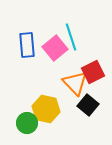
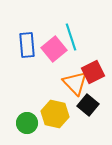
pink square: moved 1 px left, 1 px down
yellow hexagon: moved 9 px right, 5 px down
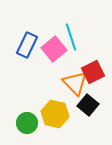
blue rectangle: rotated 30 degrees clockwise
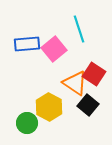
cyan line: moved 8 px right, 8 px up
blue rectangle: moved 1 px up; rotated 60 degrees clockwise
red square: moved 1 px right, 2 px down; rotated 30 degrees counterclockwise
orange triangle: rotated 12 degrees counterclockwise
yellow hexagon: moved 6 px left, 7 px up; rotated 16 degrees clockwise
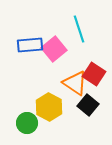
blue rectangle: moved 3 px right, 1 px down
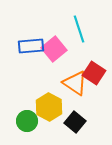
blue rectangle: moved 1 px right, 1 px down
red square: moved 1 px up
black square: moved 13 px left, 17 px down
green circle: moved 2 px up
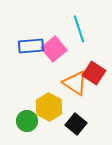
black square: moved 1 px right, 2 px down
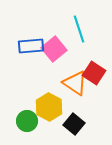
black square: moved 2 px left
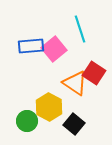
cyan line: moved 1 px right
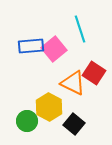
orange triangle: moved 2 px left; rotated 8 degrees counterclockwise
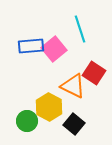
orange triangle: moved 3 px down
